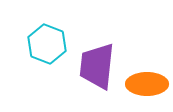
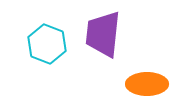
purple trapezoid: moved 6 px right, 32 px up
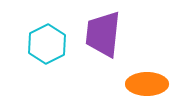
cyan hexagon: rotated 12 degrees clockwise
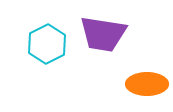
purple trapezoid: rotated 87 degrees counterclockwise
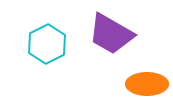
purple trapezoid: moved 8 px right; rotated 21 degrees clockwise
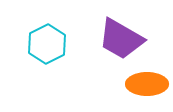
purple trapezoid: moved 10 px right, 5 px down
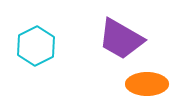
cyan hexagon: moved 11 px left, 2 px down
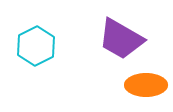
orange ellipse: moved 1 px left, 1 px down
